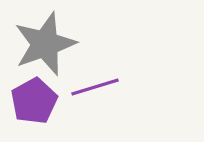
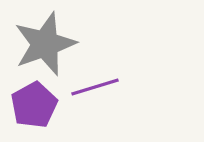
purple pentagon: moved 4 px down
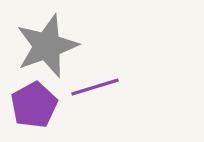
gray star: moved 2 px right, 2 px down
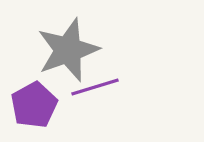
gray star: moved 21 px right, 4 px down
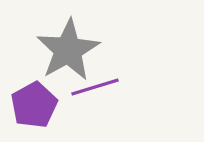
gray star: rotated 10 degrees counterclockwise
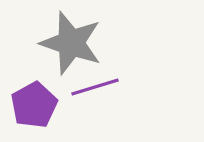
gray star: moved 3 px right, 7 px up; rotated 24 degrees counterclockwise
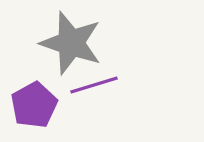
purple line: moved 1 px left, 2 px up
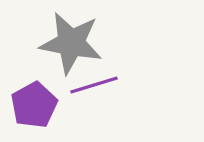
gray star: rotated 8 degrees counterclockwise
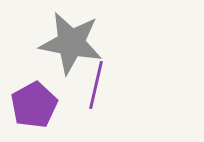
purple line: moved 2 px right; rotated 60 degrees counterclockwise
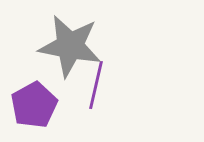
gray star: moved 1 px left, 3 px down
